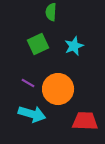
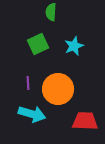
purple line: rotated 56 degrees clockwise
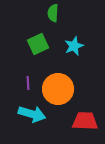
green semicircle: moved 2 px right, 1 px down
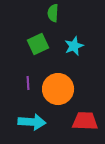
cyan arrow: moved 8 px down; rotated 12 degrees counterclockwise
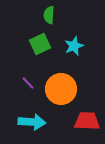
green semicircle: moved 4 px left, 2 px down
green square: moved 2 px right
purple line: rotated 40 degrees counterclockwise
orange circle: moved 3 px right
red trapezoid: moved 2 px right
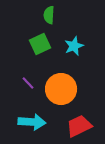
red trapezoid: moved 8 px left, 5 px down; rotated 28 degrees counterclockwise
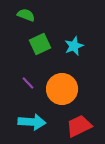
green semicircle: moved 23 px left; rotated 108 degrees clockwise
orange circle: moved 1 px right
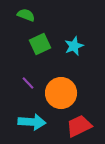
orange circle: moved 1 px left, 4 px down
